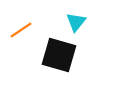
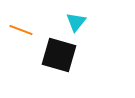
orange line: rotated 55 degrees clockwise
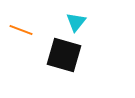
black square: moved 5 px right
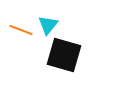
cyan triangle: moved 28 px left, 3 px down
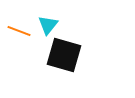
orange line: moved 2 px left, 1 px down
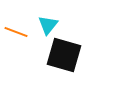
orange line: moved 3 px left, 1 px down
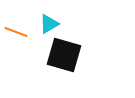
cyan triangle: moved 1 px right, 1 px up; rotated 20 degrees clockwise
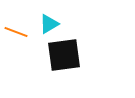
black square: rotated 24 degrees counterclockwise
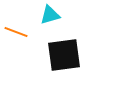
cyan triangle: moved 1 px right, 9 px up; rotated 15 degrees clockwise
